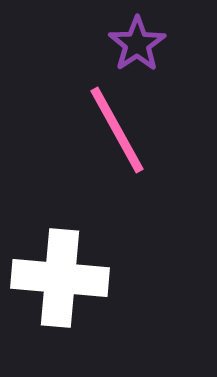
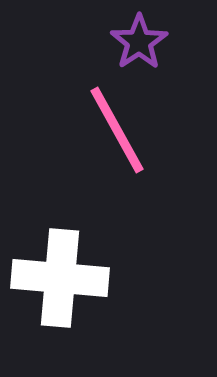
purple star: moved 2 px right, 2 px up
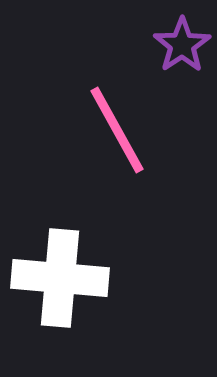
purple star: moved 43 px right, 3 px down
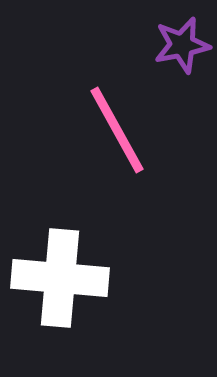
purple star: rotated 22 degrees clockwise
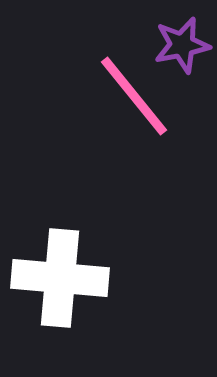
pink line: moved 17 px right, 34 px up; rotated 10 degrees counterclockwise
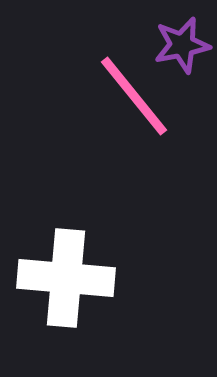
white cross: moved 6 px right
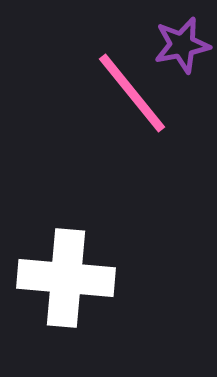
pink line: moved 2 px left, 3 px up
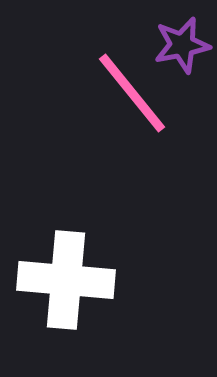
white cross: moved 2 px down
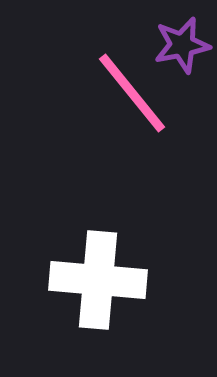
white cross: moved 32 px right
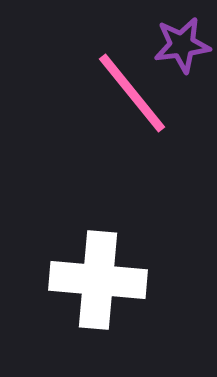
purple star: rotated 4 degrees clockwise
